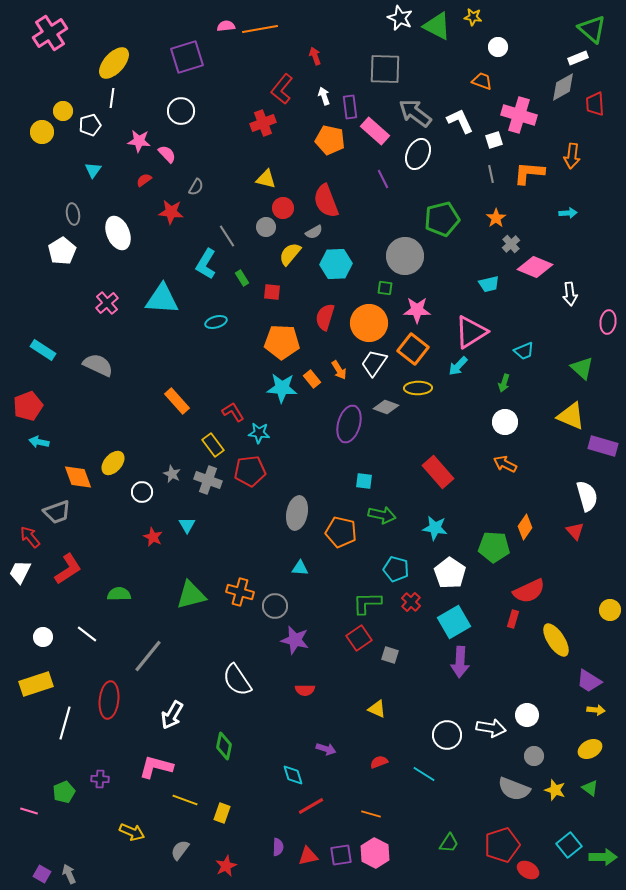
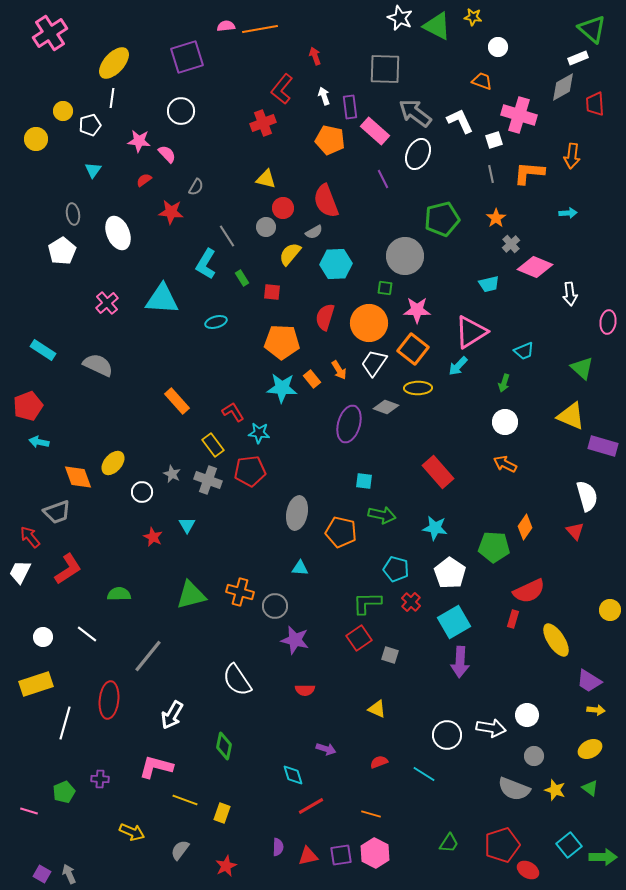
yellow circle at (42, 132): moved 6 px left, 7 px down
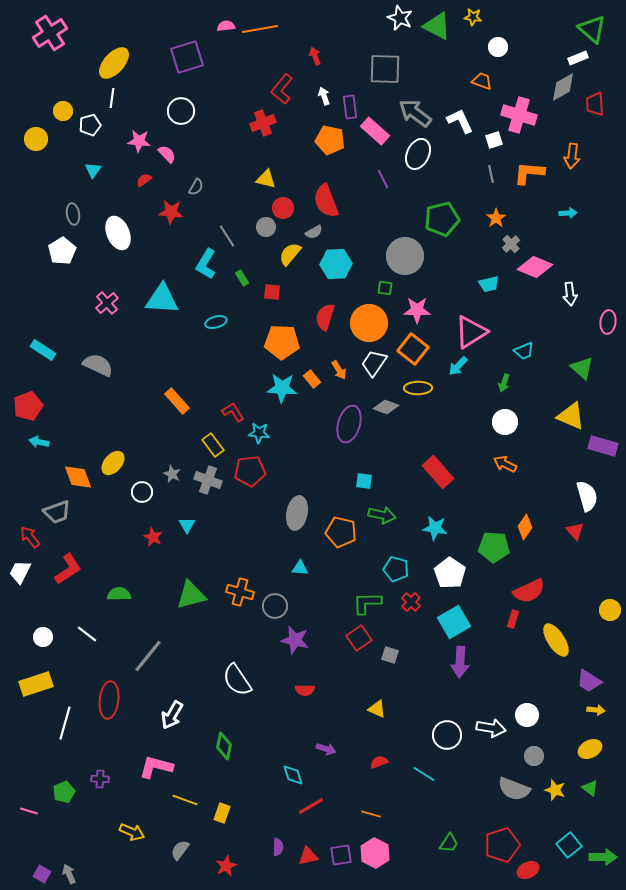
red ellipse at (528, 870): rotated 55 degrees counterclockwise
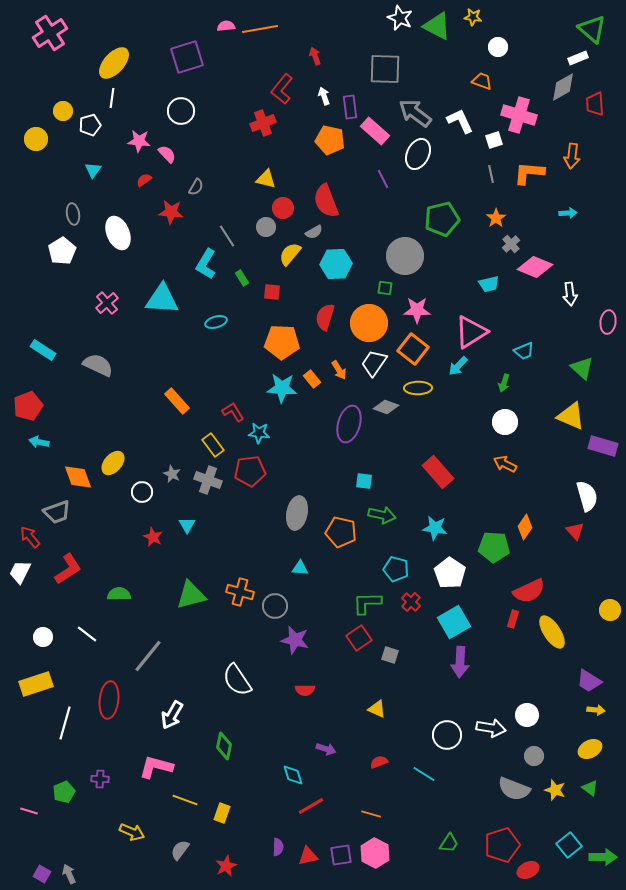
yellow ellipse at (556, 640): moved 4 px left, 8 px up
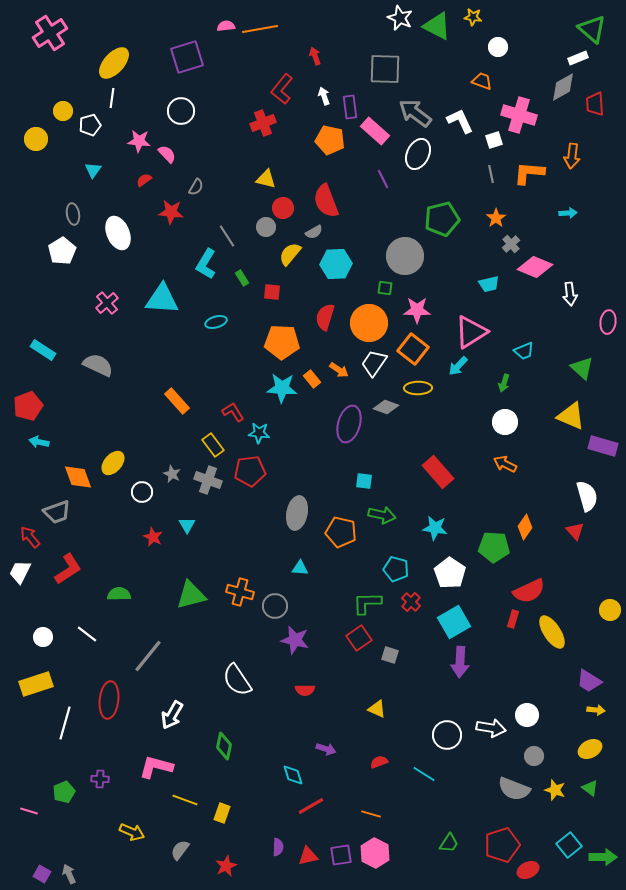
orange arrow at (339, 370): rotated 24 degrees counterclockwise
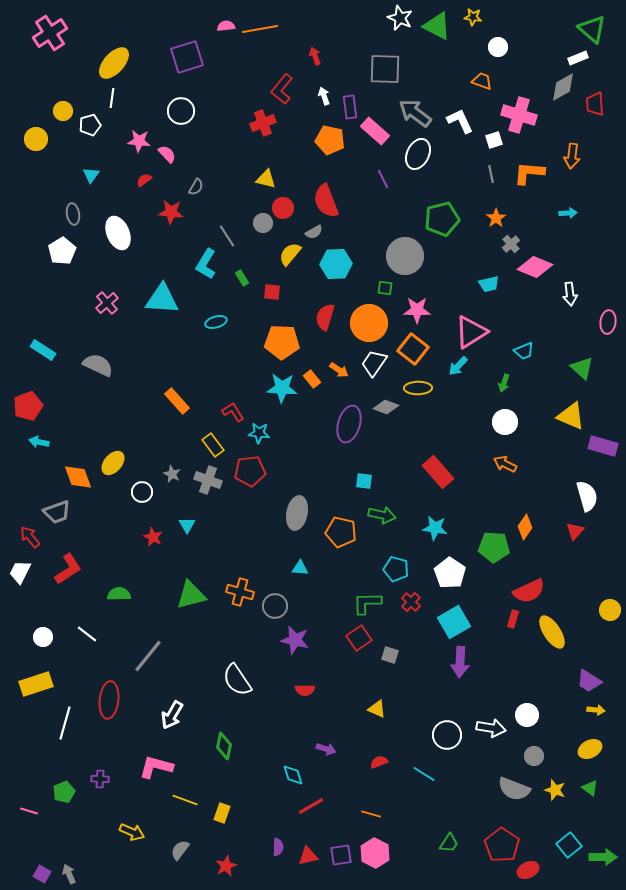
cyan triangle at (93, 170): moved 2 px left, 5 px down
gray circle at (266, 227): moved 3 px left, 4 px up
red triangle at (575, 531): rotated 24 degrees clockwise
red pentagon at (502, 845): rotated 20 degrees counterclockwise
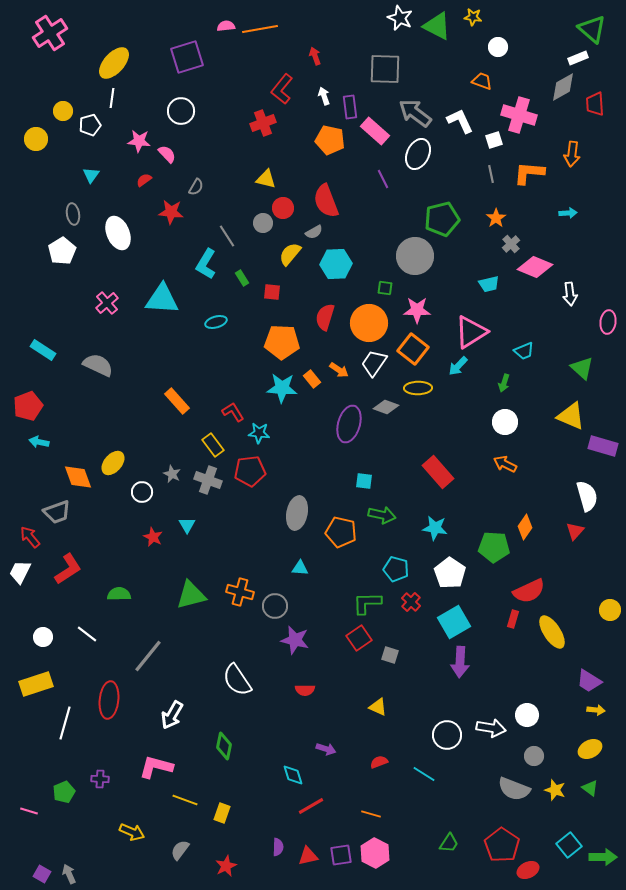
orange arrow at (572, 156): moved 2 px up
gray circle at (405, 256): moved 10 px right
yellow triangle at (377, 709): moved 1 px right, 2 px up
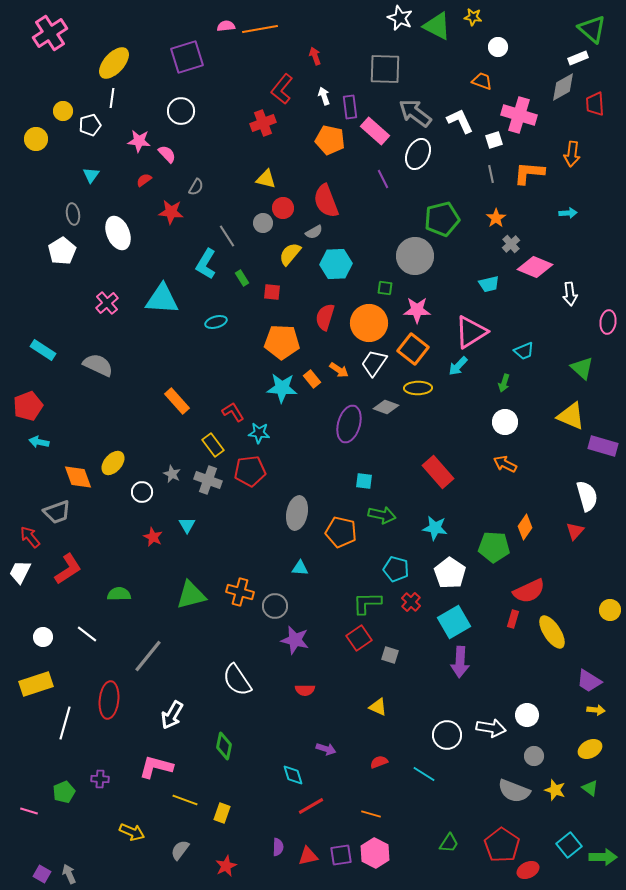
gray semicircle at (514, 789): moved 2 px down
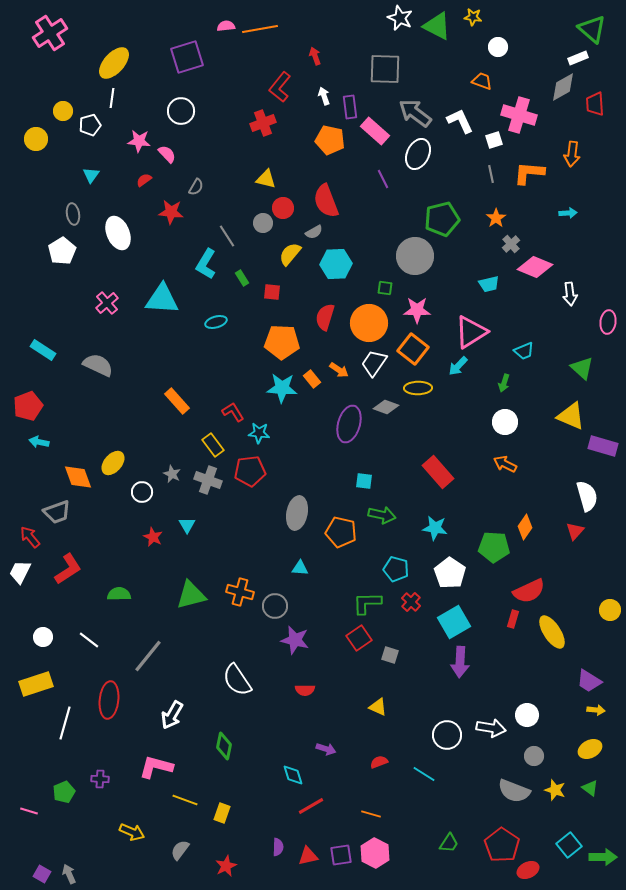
red L-shape at (282, 89): moved 2 px left, 2 px up
white line at (87, 634): moved 2 px right, 6 px down
